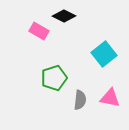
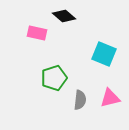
black diamond: rotated 15 degrees clockwise
pink rectangle: moved 2 px left, 2 px down; rotated 18 degrees counterclockwise
cyan square: rotated 30 degrees counterclockwise
pink triangle: rotated 25 degrees counterclockwise
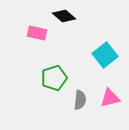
cyan square: moved 1 px right, 1 px down; rotated 30 degrees clockwise
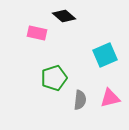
cyan square: rotated 15 degrees clockwise
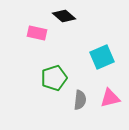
cyan square: moved 3 px left, 2 px down
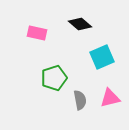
black diamond: moved 16 px right, 8 px down
gray semicircle: rotated 18 degrees counterclockwise
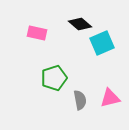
cyan square: moved 14 px up
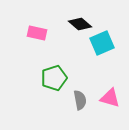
pink triangle: rotated 30 degrees clockwise
